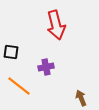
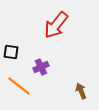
red arrow: rotated 52 degrees clockwise
purple cross: moved 5 px left; rotated 14 degrees counterclockwise
brown arrow: moved 7 px up
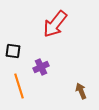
red arrow: moved 1 px left, 1 px up
black square: moved 2 px right, 1 px up
orange line: rotated 35 degrees clockwise
